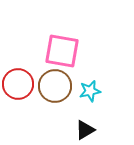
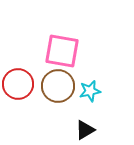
brown circle: moved 3 px right
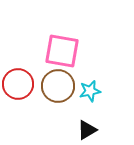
black triangle: moved 2 px right
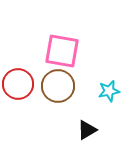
cyan star: moved 19 px right
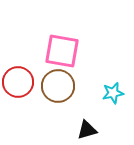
red circle: moved 2 px up
cyan star: moved 4 px right, 2 px down
black triangle: rotated 15 degrees clockwise
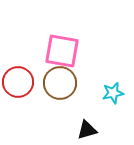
brown circle: moved 2 px right, 3 px up
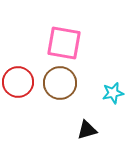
pink square: moved 2 px right, 8 px up
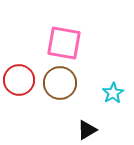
red circle: moved 1 px right, 2 px up
cyan star: rotated 20 degrees counterclockwise
black triangle: rotated 15 degrees counterclockwise
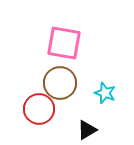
red circle: moved 20 px right, 29 px down
cyan star: moved 8 px left; rotated 20 degrees counterclockwise
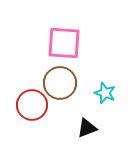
pink square: rotated 6 degrees counterclockwise
red circle: moved 7 px left, 4 px up
black triangle: moved 2 px up; rotated 10 degrees clockwise
